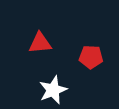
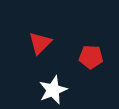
red triangle: rotated 40 degrees counterclockwise
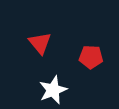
red triangle: rotated 25 degrees counterclockwise
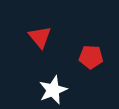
red triangle: moved 6 px up
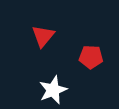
red triangle: moved 3 px right, 1 px up; rotated 20 degrees clockwise
